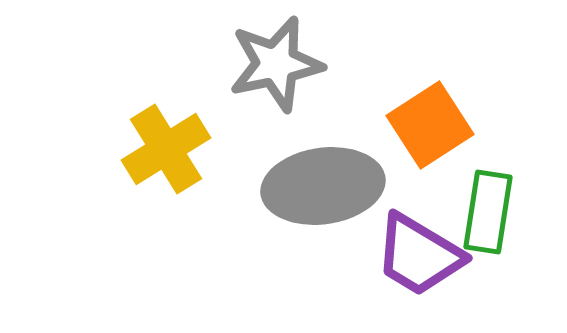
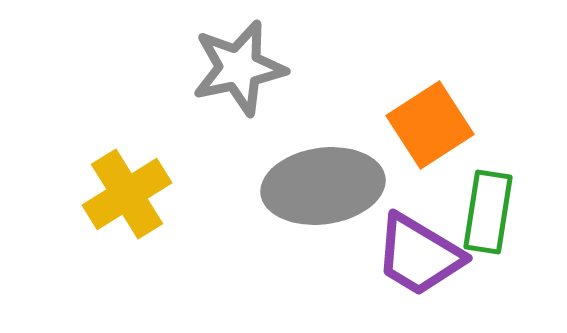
gray star: moved 37 px left, 4 px down
yellow cross: moved 39 px left, 45 px down
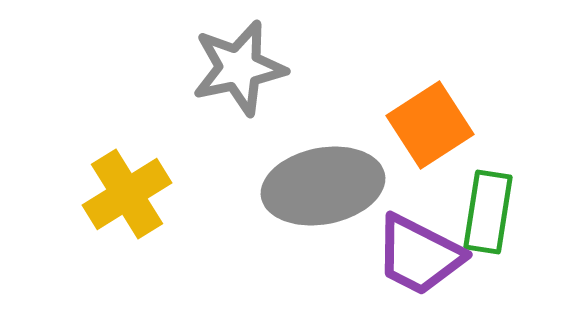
gray ellipse: rotated 3 degrees counterclockwise
purple trapezoid: rotated 4 degrees counterclockwise
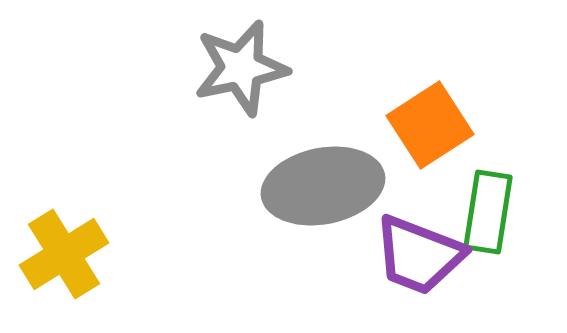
gray star: moved 2 px right
yellow cross: moved 63 px left, 60 px down
purple trapezoid: rotated 6 degrees counterclockwise
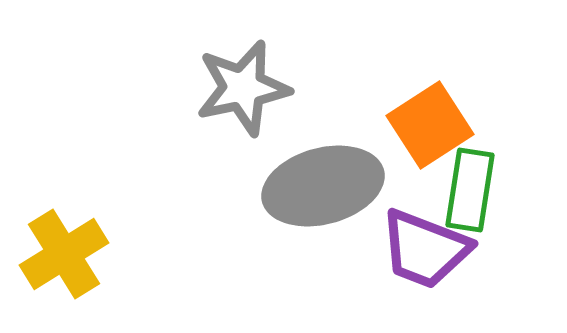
gray star: moved 2 px right, 20 px down
gray ellipse: rotated 4 degrees counterclockwise
green rectangle: moved 18 px left, 22 px up
purple trapezoid: moved 6 px right, 6 px up
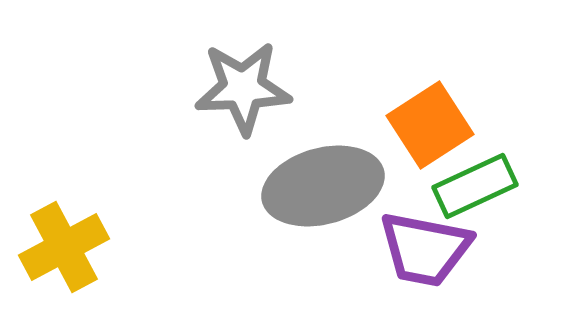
gray star: rotated 10 degrees clockwise
green rectangle: moved 5 px right, 4 px up; rotated 56 degrees clockwise
purple trapezoid: rotated 10 degrees counterclockwise
yellow cross: moved 7 px up; rotated 4 degrees clockwise
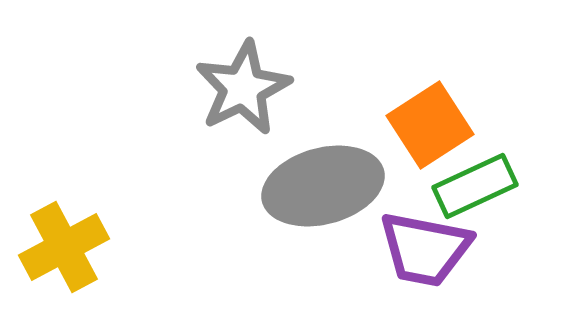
gray star: rotated 24 degrees counterclockwise
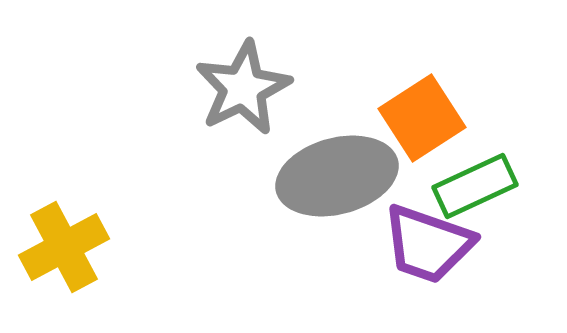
orange square: moved 8 px left, 7 px up
gray ellipse: moved 14 px right, 10 px up
purple trapezoid: moved 3 px right, 5 px up; rotated 8 degrees clockwise
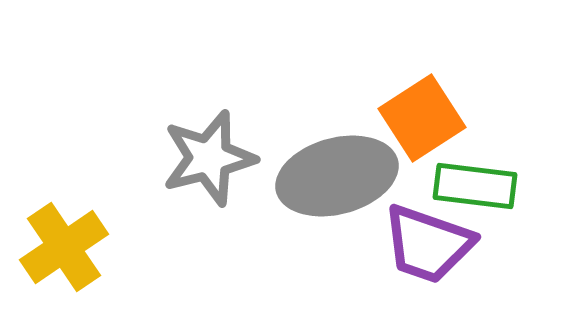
gray star: moved 34 px left, 70 px down; rotated 12 degrees clockwise
green rectangle: rotated 32 degrees clockwise
yellow cross: rotated 6 degrees counterclockwise
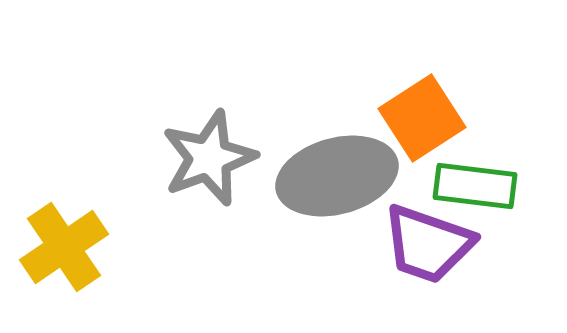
gray star: rotated 6 degrees counterclockwise
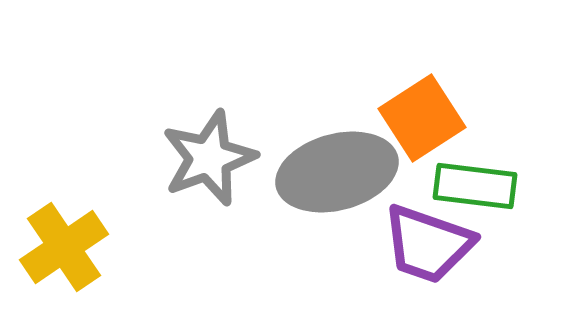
gray ellipse: moved 4 px up
